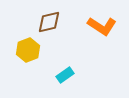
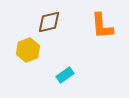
orange L-shape: rotated 52 degrees clockwise
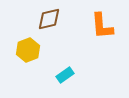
brown diamond: moved 3 px up
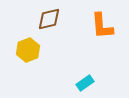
cyan rectangle: moved 20 px right, 8 px down
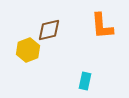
brown diamond: moved 11 px down
cyan rectangle: moved 2 px up; rotated 42 degrees counterclockwise
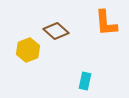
orange L-shape: moved 4 px right, 3 px up
brown diamond: moved 7 px right, 1 px down; rotated 55 degrees clockwise
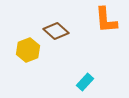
orange L-shape: moved 3 px up
cyan rectangle: moved 1 px down; rotated 30 degrees clockwise
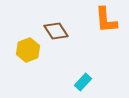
brown diamond: rotated 15 degrees clockwise
cyan rectangle: moved 2 px left
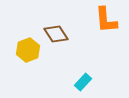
brown diamond: moved 3 px down
